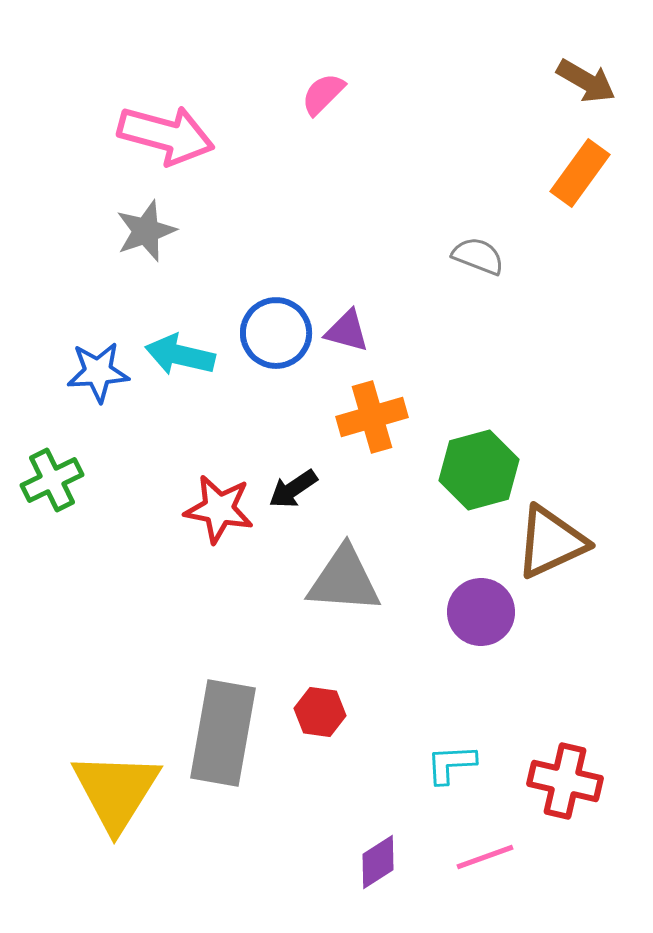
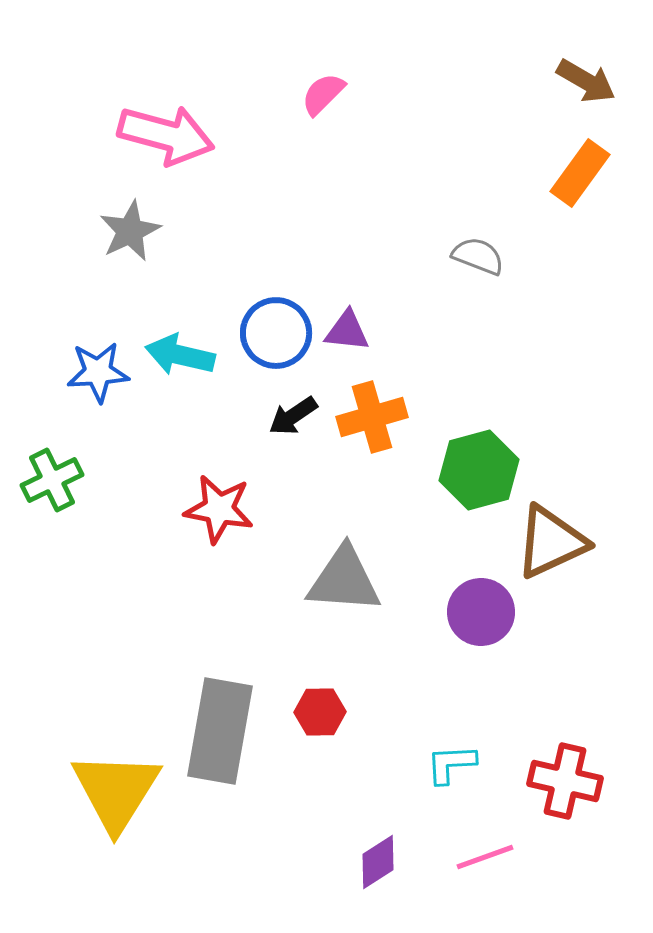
gray star: moved 16 px left; rotated 6 degrees counterclockwise
purple triangle: rotated 9 degrees counterclockwise
black arrow: moved 73 px up
red hexagon: rotated 9 degrees counterclockwise
gray rectangle: moved 3 px left, 2 px up
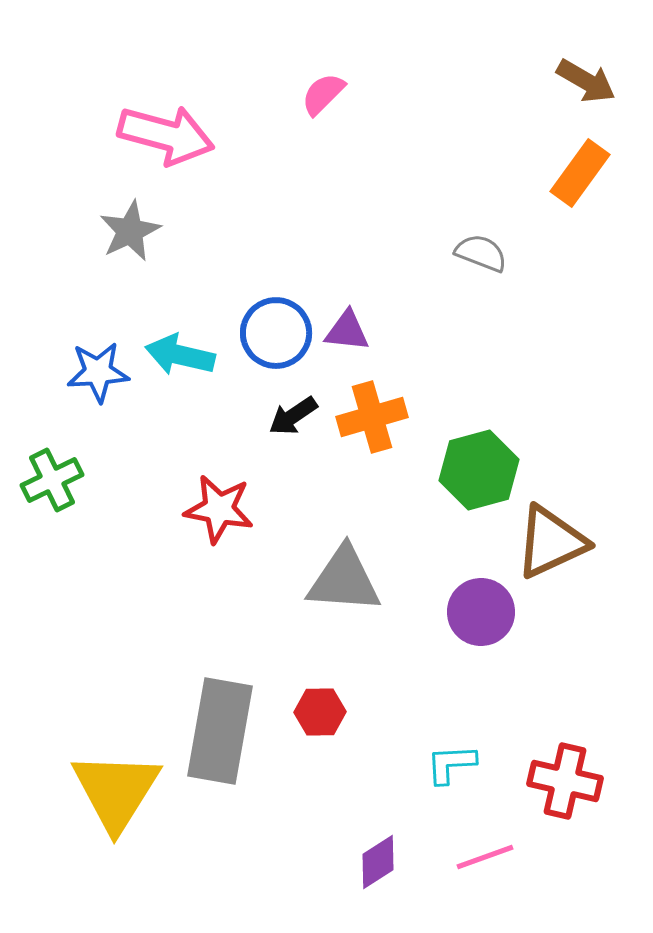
gray semicircle: moved 3 px right, 3 px up
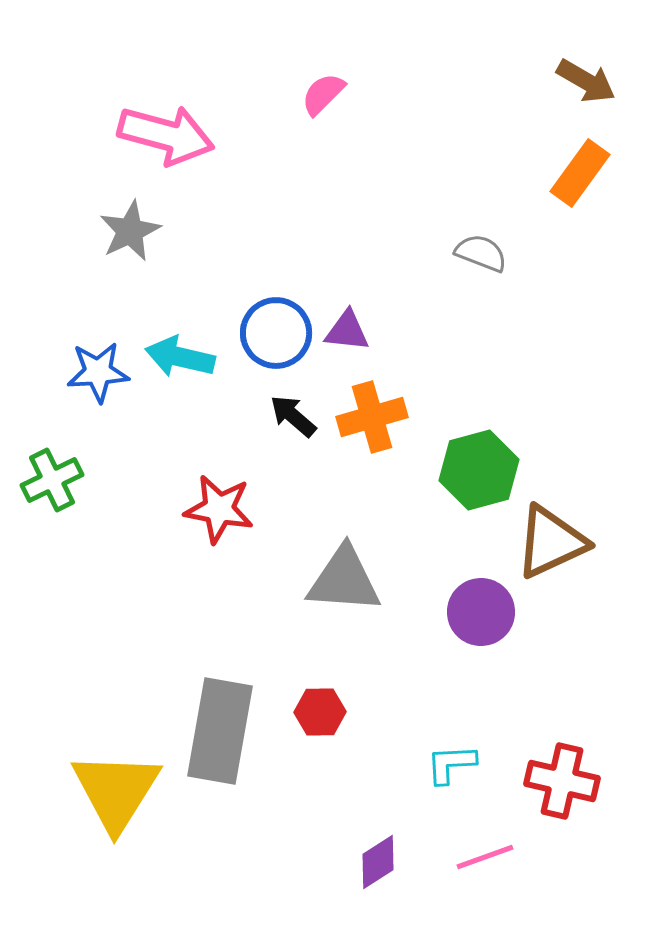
cyan arrow: moved 2 px down
black arrow: rotated 75 degrees clockwise
red cross: moved 3 px left
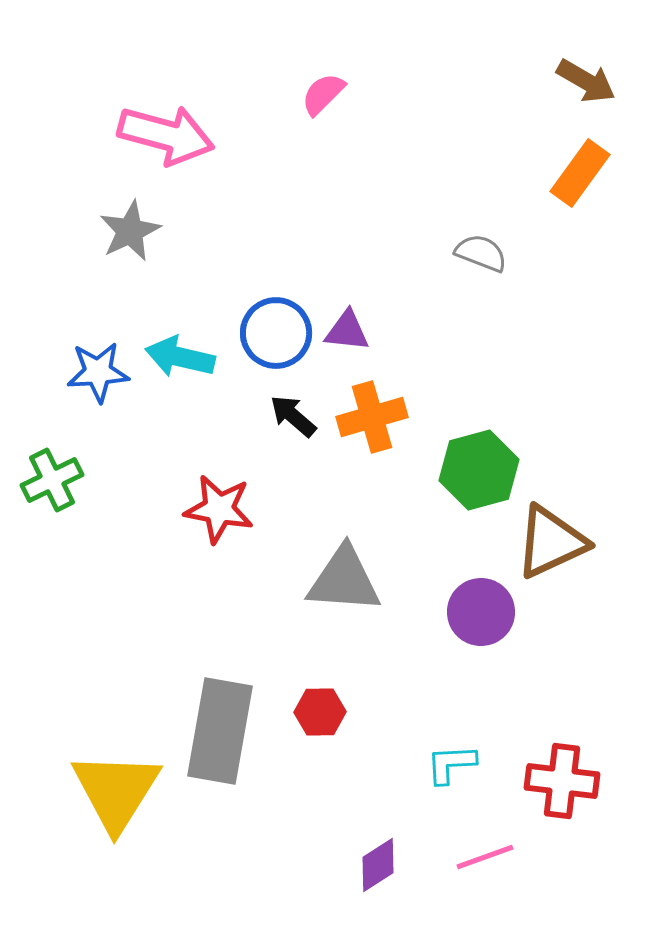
red cross: rotated 6 degrees counterclockwise
purple diamond: moved 3 px down
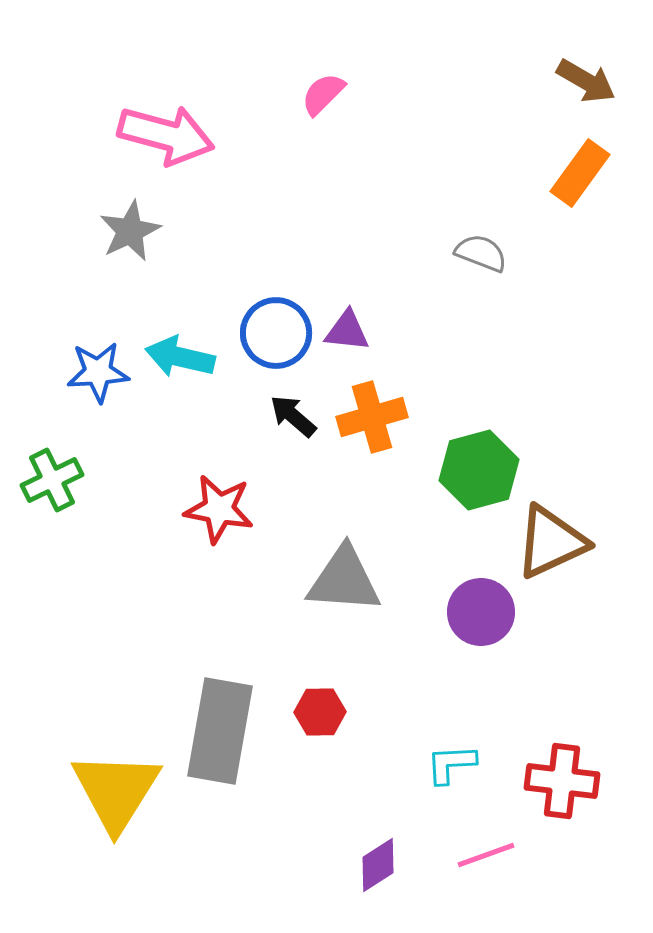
pink line: moved 1 px right, 2 px up
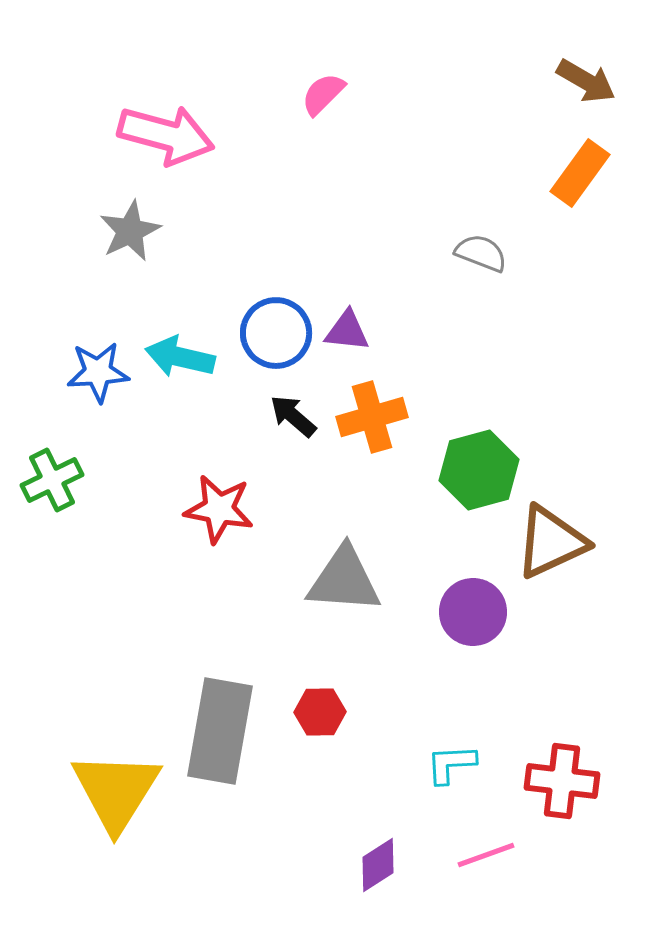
purple circle: moved 8 px left
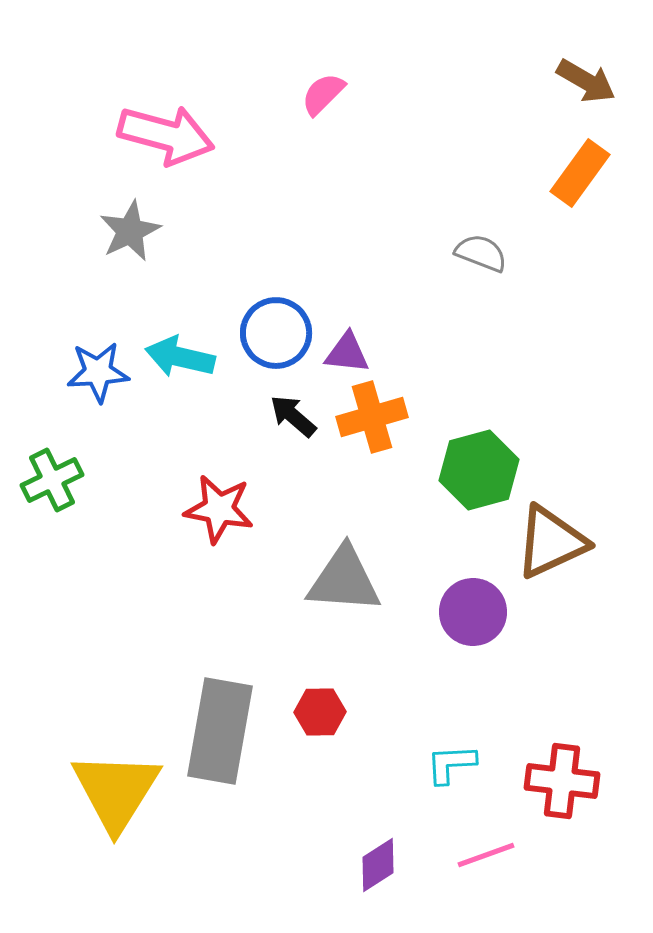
purple triangle: moved 22 px down
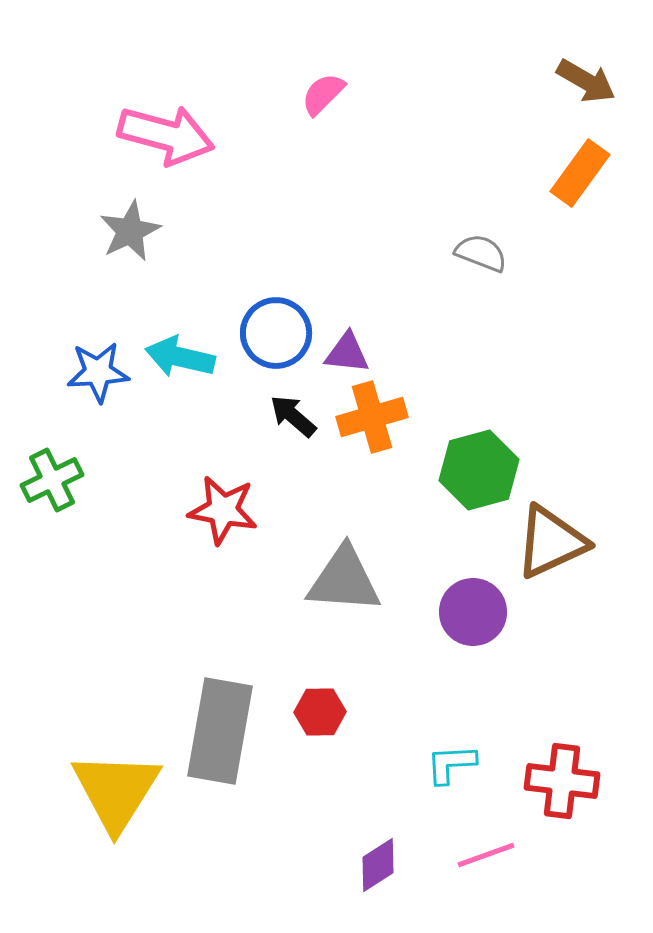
red star: moved 4 px right, 1 px down
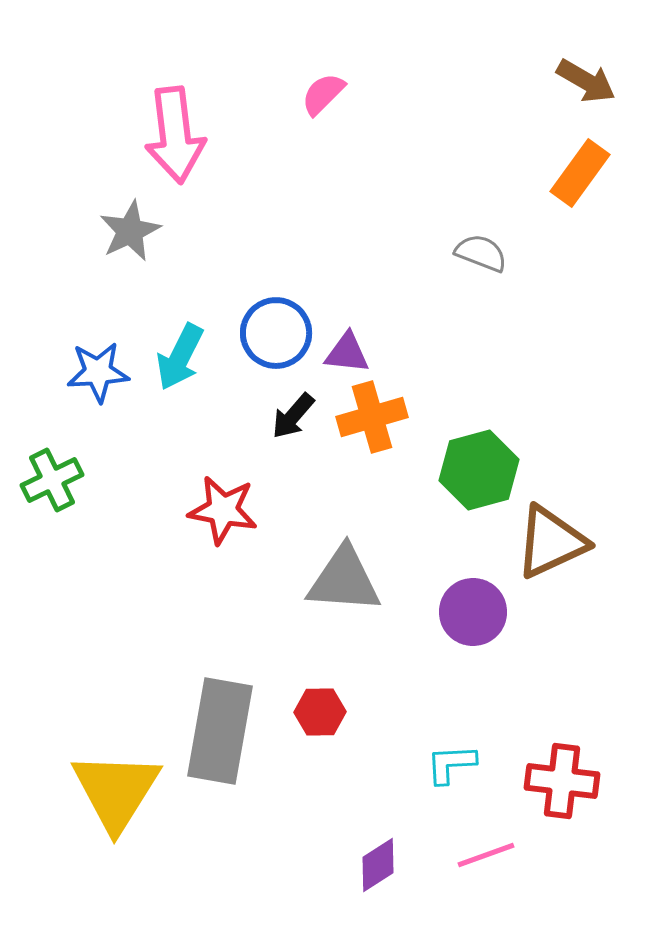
pink arrow: moved 9 px right; rotated 68 degrees clockwise
cyan arrow: rotated 76 degrees counterclockwise
black arrow: rotated 90 degrees counterclockwise
